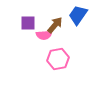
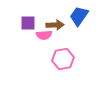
blue trapezoid: moved 1 px right, 1 px down
brown arrow: rotated 48 degrees clockwise
pink hexagon: moved 5 px right
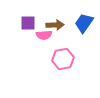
blue trapezoid: moved 5 px right, 7 px down
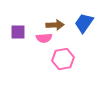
purple square: moved 10 px left, 9 px down
pink semicircle: moved 3 px down
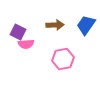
blue trapezoid: moved 2 px right, 2 px down
purple square: rotated 28 degrees clockwise
pink semicircle: moved 18 px left, 6 px down
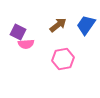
brown arrow: moved 3 px right; rotated 36 degrees counterclockwise
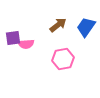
blue trapezoid: moved 2 px down
purple square: moved 5 px left, 6 px down; rotated 35 degrees counterclockwise
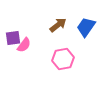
pink semicircle: moved 2 px left, 1 px down; rotated 49 degrees counterclockwise
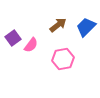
blue trapezoid: rotated 10 degrees clockwise
purple square: rotated 28 degrees counterclockwise
pink semicircle: moved 7 px right
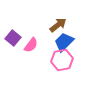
blue trapezoid: moved 22 px left, 15 px down
purple square: rotated 14 degrees counterclockwise
pink hexagon: moved 1 px left, 1 px down
